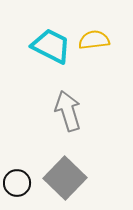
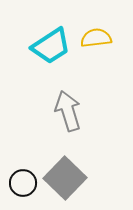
yellow semicircle: moved 2 px right, 2 px up
cyan trapezoid: rotated 120 degrees clockwise
black circle: moved 6 px right
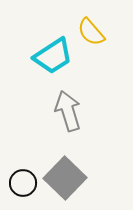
yellow semicircle: moved 5 px left, 6 px up; rotated 124 degrees counterclockwise
cyan trapezoid: moved 2 px right, 10 px down
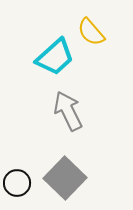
cyan trapezoid: moved 2 px right, 1 px down; rotated 9 degrees counterclockwise
gray arrow: rotated 9 degrees counterclockwise
black circle: moved 6 px left
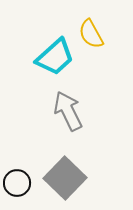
yellow semicircle: moved 2 px down; rotated 12 degrees clockwise
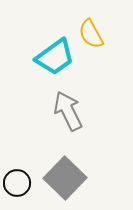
cyan trapezoid: rotated 6 degrees clockwise
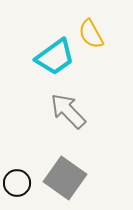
gray arrow: rotated 18 degrees counterclockwise
gray square: rotated 9 degrees counterclockwise
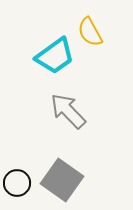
yellow semicircle: moved 1 px left, 2 px up
cyan trapezoid: moved 1 px up
gray square: moved 3 px left, 2 px down
